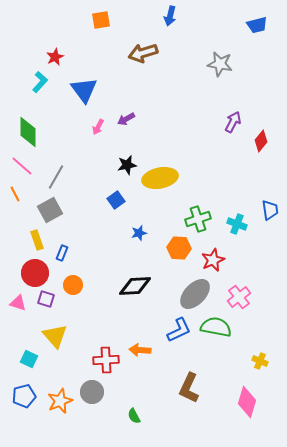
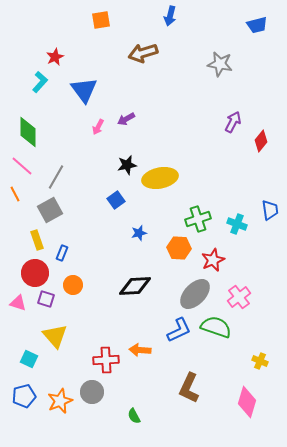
green semicircle at (216, 327): rotated 8 degrees clockwise
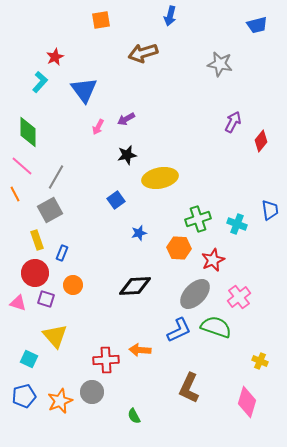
black star at (127, 165): moved 10 px up
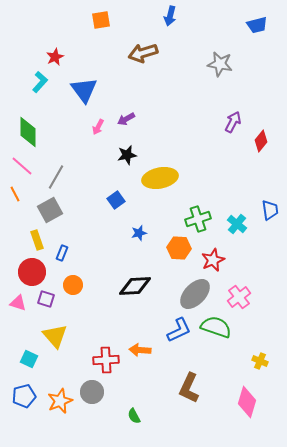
cyan cross at (237, 224): rotated 18 degrees clockwise
red circle at (35, 273): moved 3 px left, 1 px up
